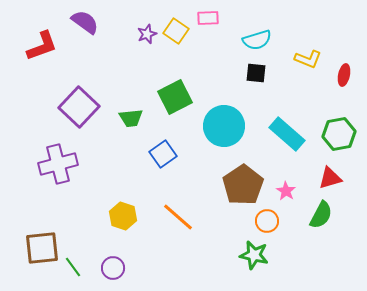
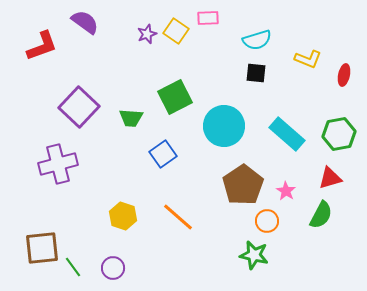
green trapezoid: rotated 10 degrees clockwise
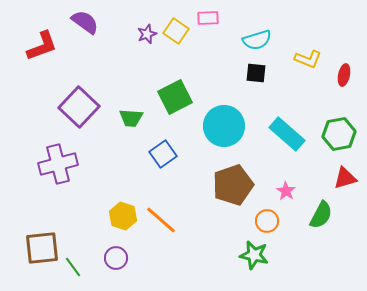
red triangle: moved 15 px right
brown pentagon: moved 10 px left; rotated 15 degrees clockwise
orange line: moved 17 px left, 3 px down
purple circle: moved 3 px right, 10 px up
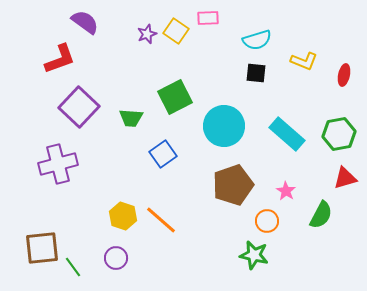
red L-shape: moved 18 px right, 13 px down
yellow L-shape: moved 4 px left, 2 px down
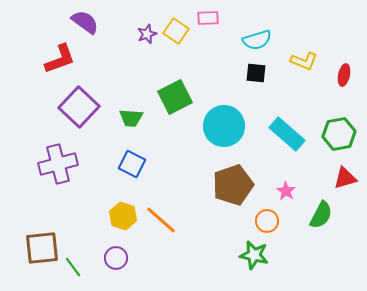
blue square: moved 31 px left, 10 px down; rotated 28 degrees counterclockwise
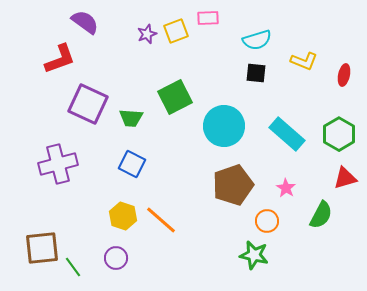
yellow square: rotated 35 degrees clockwise
purple square: moved 9 px right, 3 px up; rotated 18 degrees counterclockwise
green hexagon: rotated 20 degrees counterclockwise
pink star: moved 3 px up
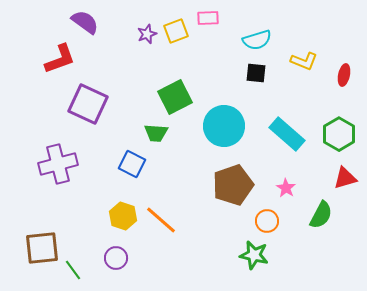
green trapezoid: moved 25 px right, 15 px down
green line: moved 3 px down
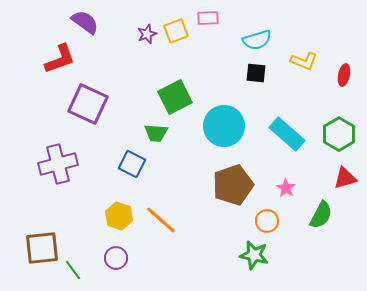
yellow hexagon: moved 4 px left
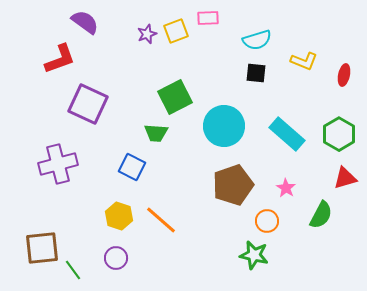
blue square: moved 3 px down
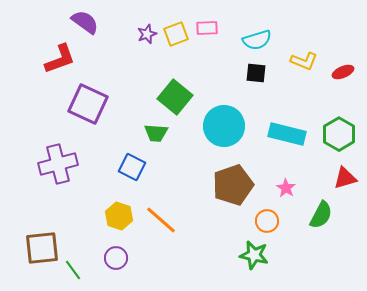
pink rectangle: moved 1 px left, 10 px down
yellow square: moved 3 px down
red ellipse: moved 1 px left, 3 px up; rotated 55 degrees clockwise
green square: rotated 24 degrees counterclockwise
cyan rectangle: rotated 27 degrees counterclockwise
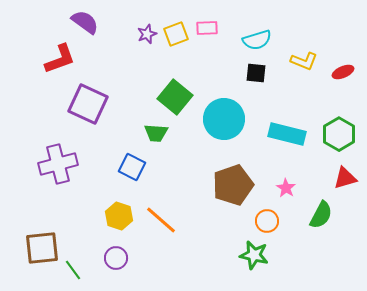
cyan circle: moved 7 px up
